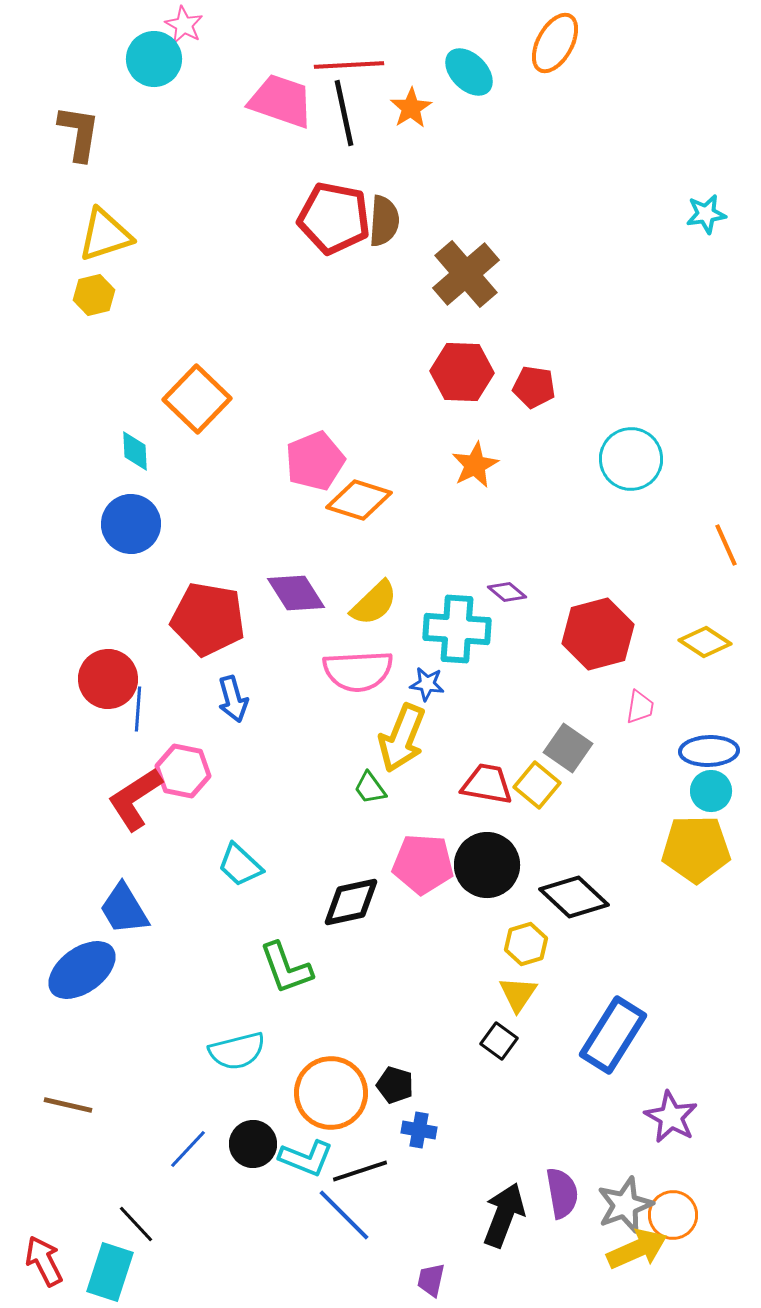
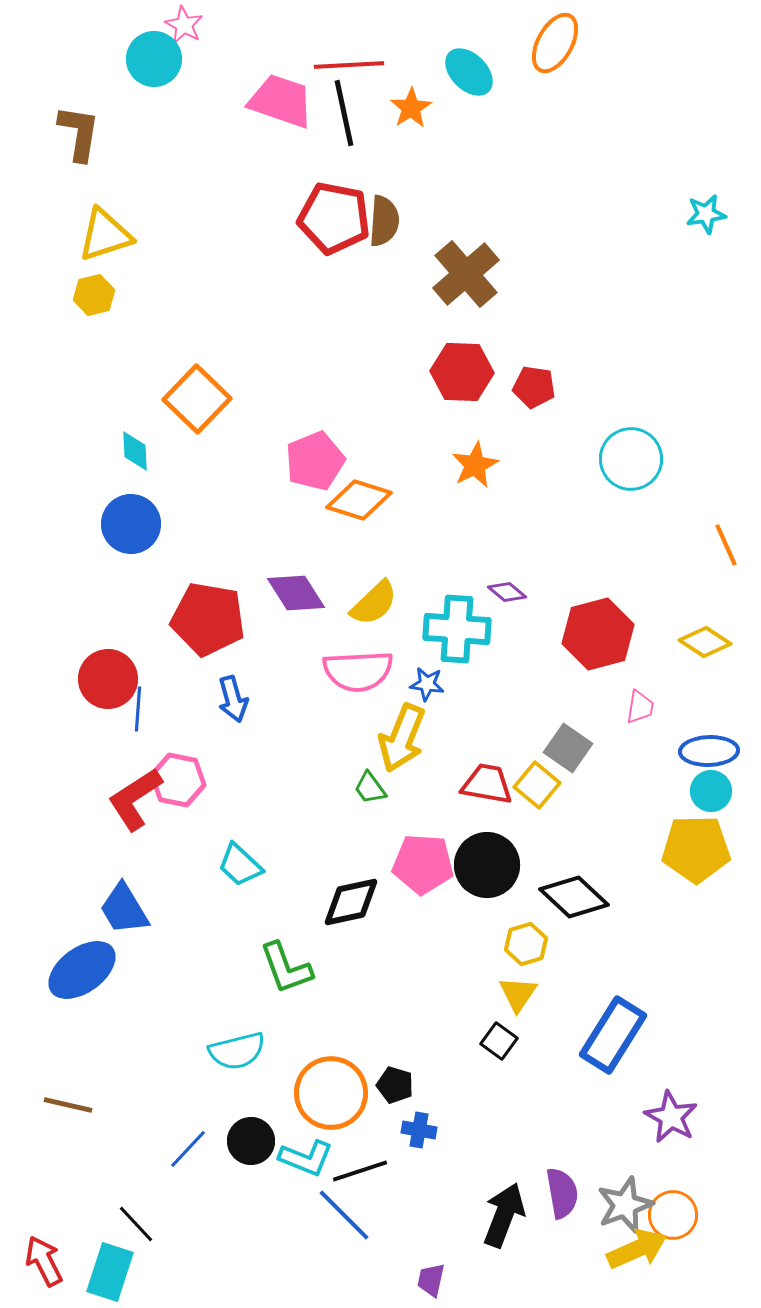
pink hexagon at (183, 771): moved 5 px left, 9 px down
black circle at (253, 1144): moved 2 px left, 3 px up
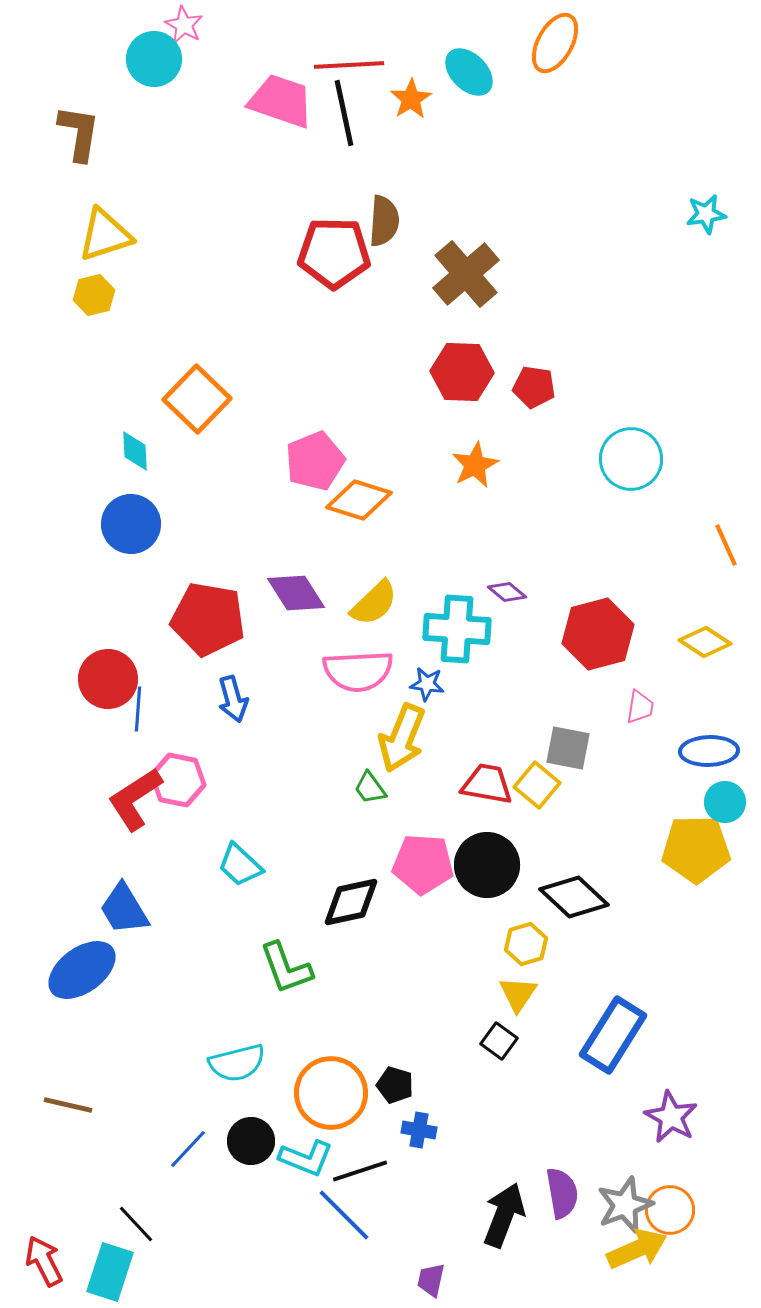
orange star at (411, 108): moved 9 px up
red pentagon at (334, 218): moved 35 px down; rotated 10 degrees counterclockwise
gray square at (568, 748): rotated 24 degrees counterclockwise
cyan circle at (711, 791): moved 14 px right, 11 px down
cyan semicircle at (237, 1051): moved 12 px down
orange circle at (673, 1215): moved 3 px left, 5 px up
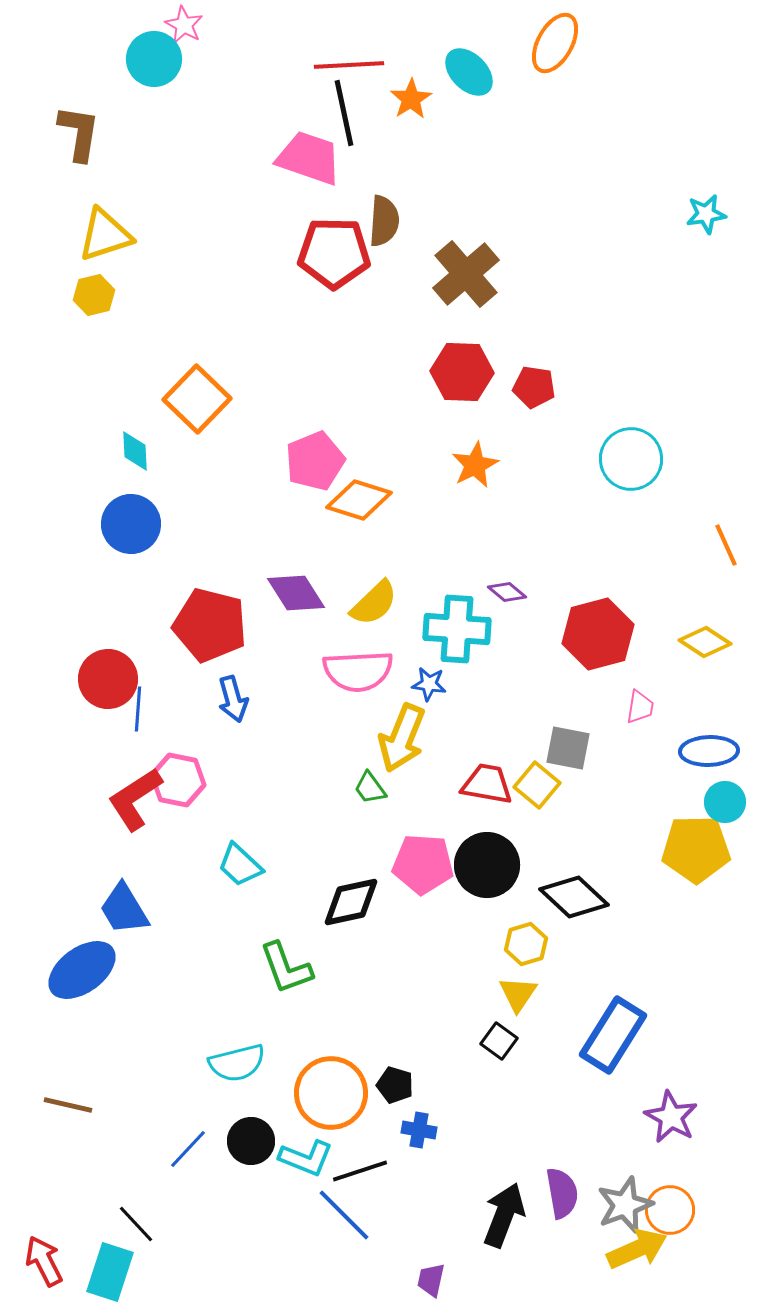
pink trapezoid at (281, 101): moved 28 px right, 57 px down
red pentagon at (208, 619): moved 2 px right, 6 px down; rotated 4 degrees clockwise
blue star at (427, 684): moved 2 px right
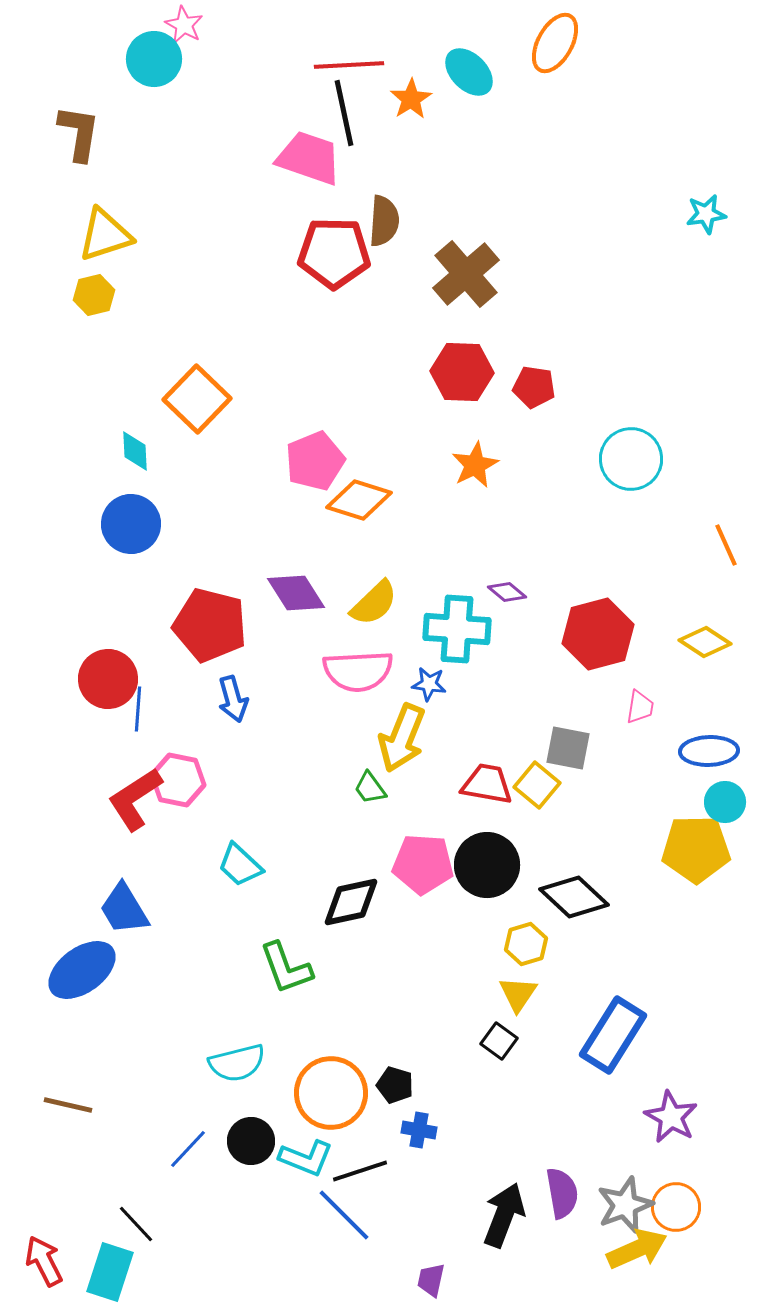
orange circle at (670, 1210): moved 6 px right, 3 px up
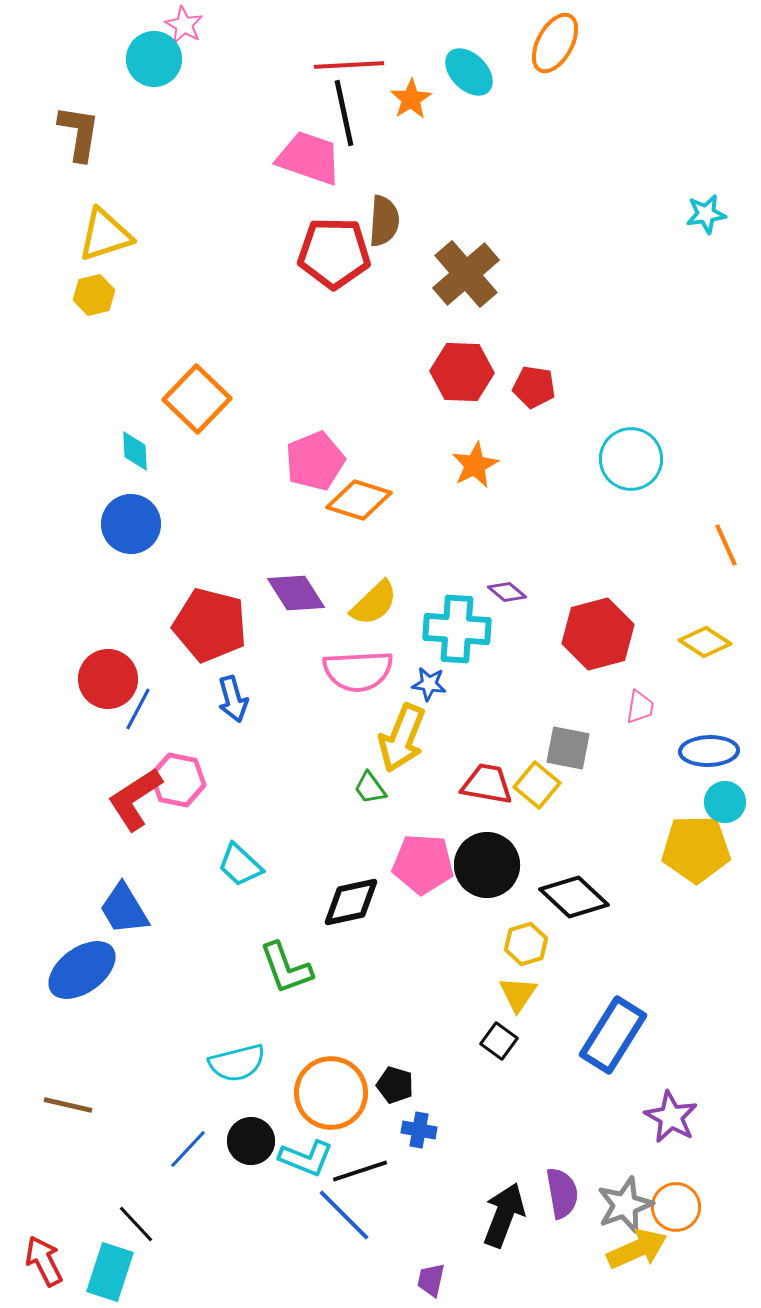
blue line at (138, 709): rotated 24 degrees clockwise
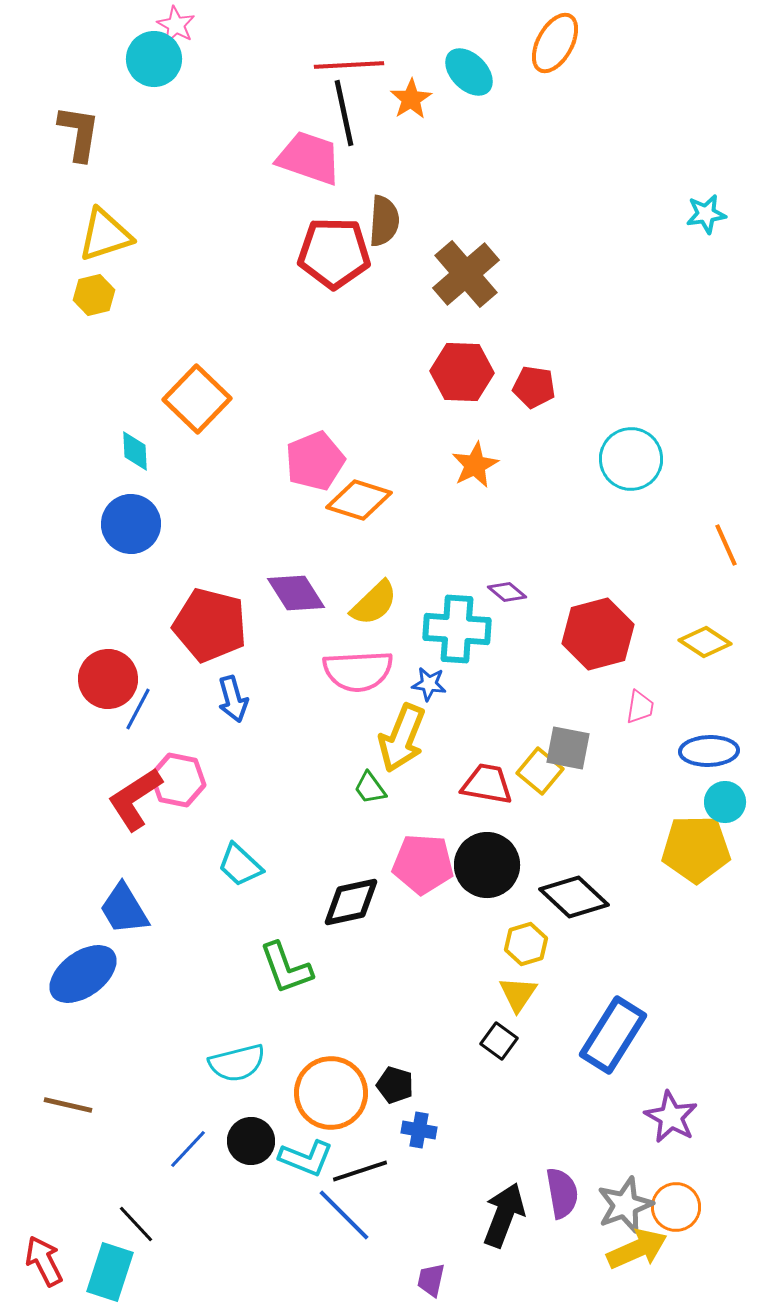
pink star at (184, 25): moved 8 px left
yellow square at (537, 785): moved 3 px right, 14 px up
blue ellipse at (82, 970): moved 1 px right, 4 px down
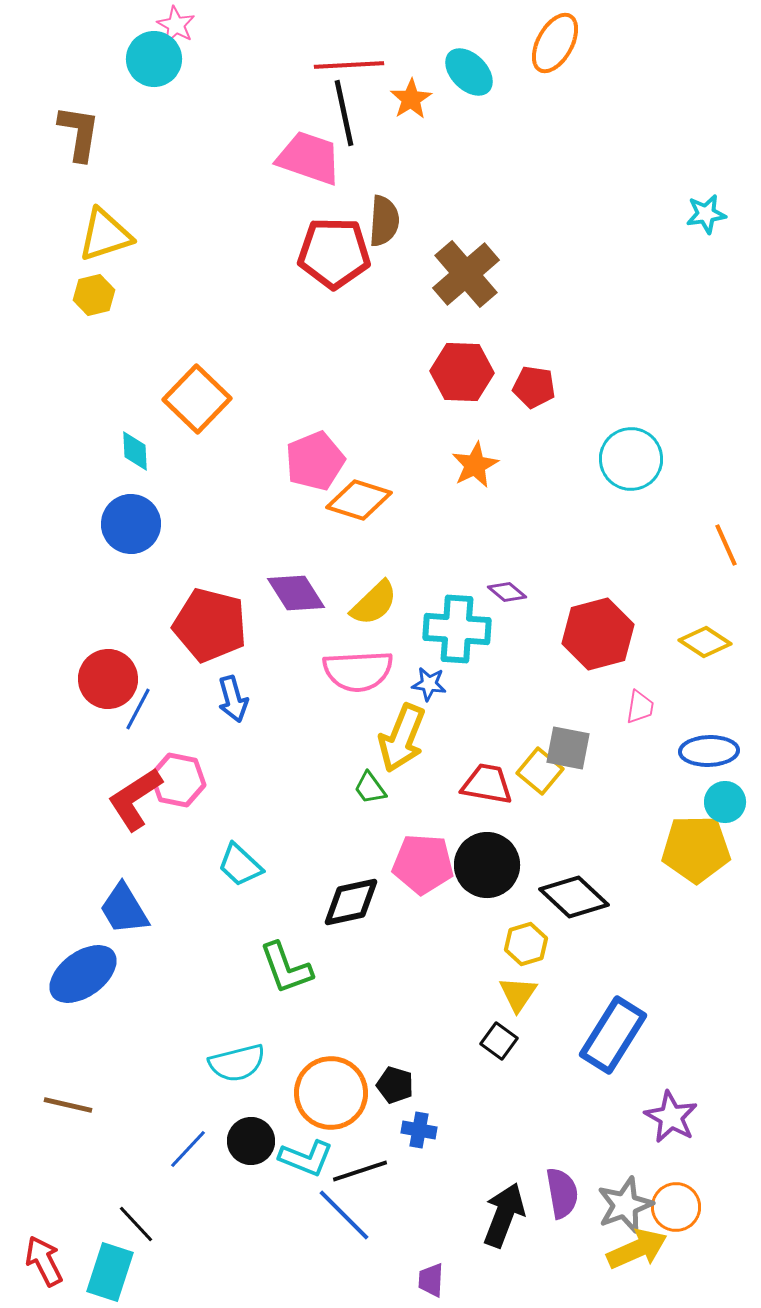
purple trapezoid at (431, 1280): rotated 9 degrees counterclockwise
